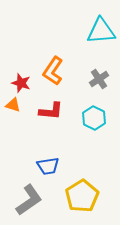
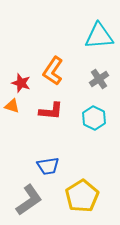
cyan triangle: moved 2 px left, 5 px down
orange triangle: moved 1 px left, 1 px down
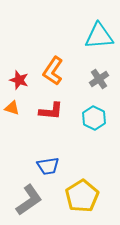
red star: moved 2 px left, 3 px up
orange triangle: moved 2 px down
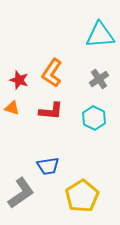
cyan triangle: moved 1 px right, 1 px up
orange L-shape: moved 1 px left, 2 px down
gray L-shape: moved 8 px left, 7 px up
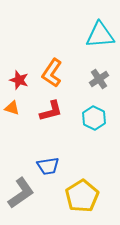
red L-shape: rotated 20 degrees counterclockwise
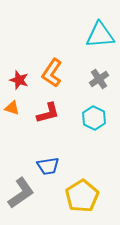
red L-shape: moved 3 px left, 2 px down
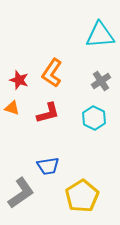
gray cross: moved 2 px right, 2 px down
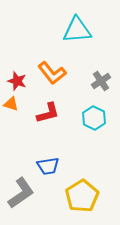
cyan triangle: moved 23 px left, 5 px up
orange L-shape: rotated 72 degrees counterclockwise
red star: moved 2 px left, 1 px down
orange triangle: moved 1 px left, 4 px up
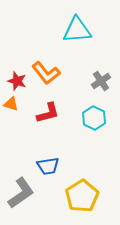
orange L-shape: moved 6 px left
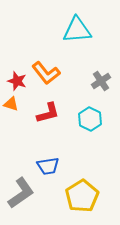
cyan hexagon: moved 4 px left, 1 px down
